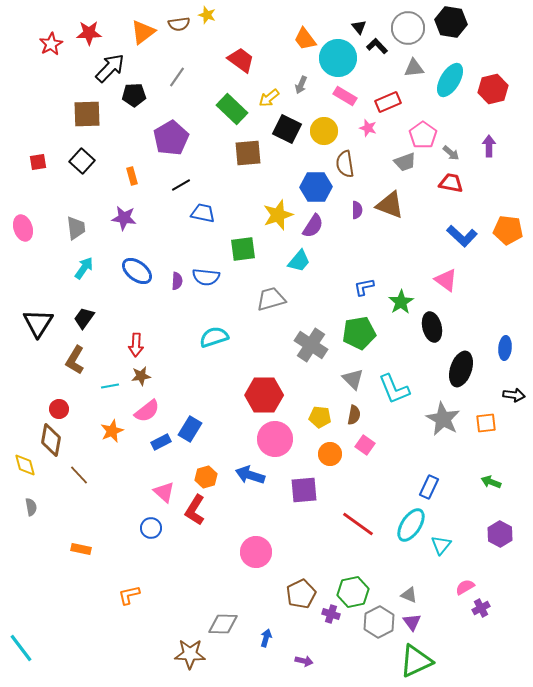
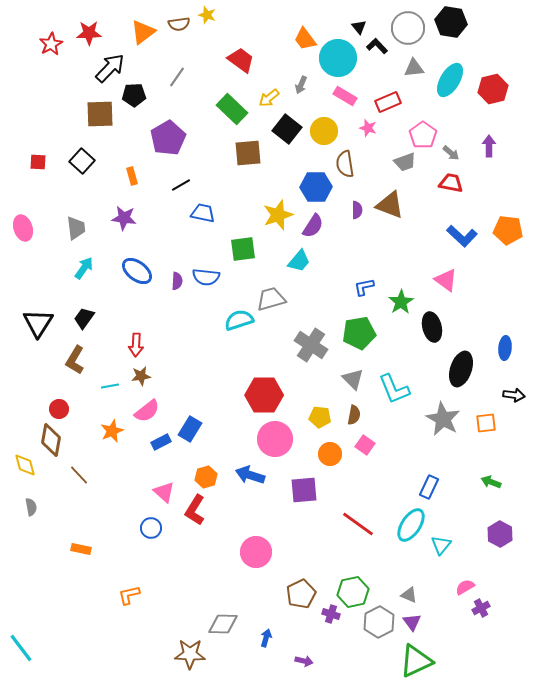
brown square at (87, 114): moved 13 px right
black square at (287, 129): rotated 12 degrees clockwise
purple pentagon at (171, 138): moved 3 px left
red square at (38, 162): rotated 12 degrees clockwise
cyan semicircle at (214, 337): moved 25 px right, 17 px up
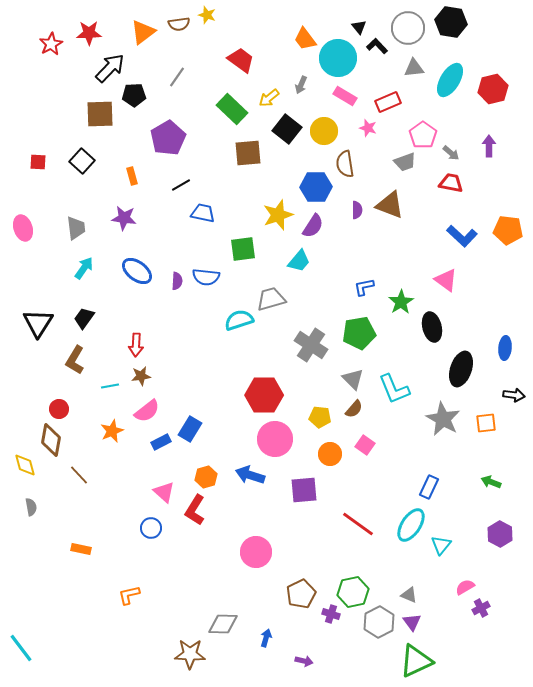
brown semicircle at (354, 415): moved 6 px up; rotated 30 degrees clockwise
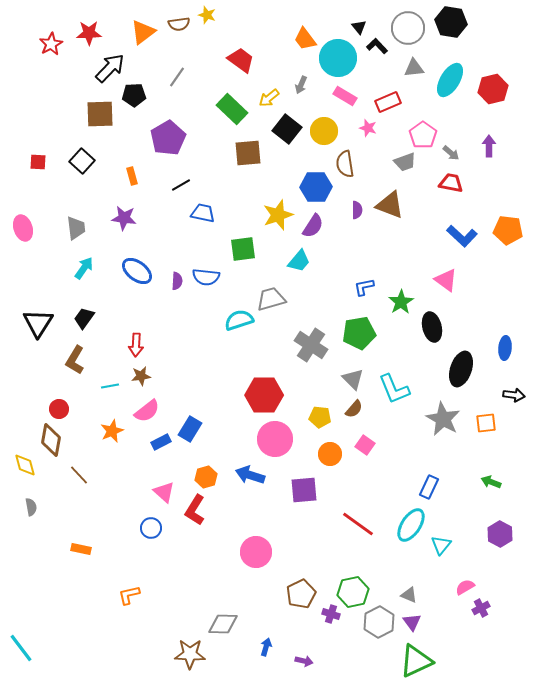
blue arrow at (266, 638): moved 9 px down
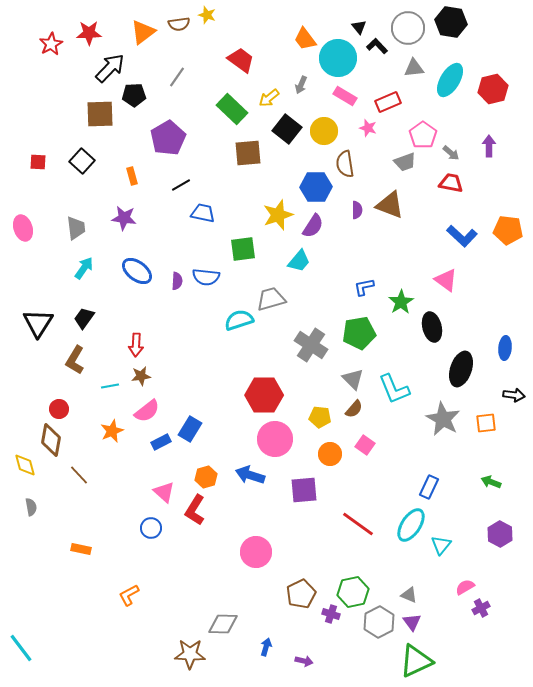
orange L-shape at (129, 595): rotated 15 degrees counterclockwise
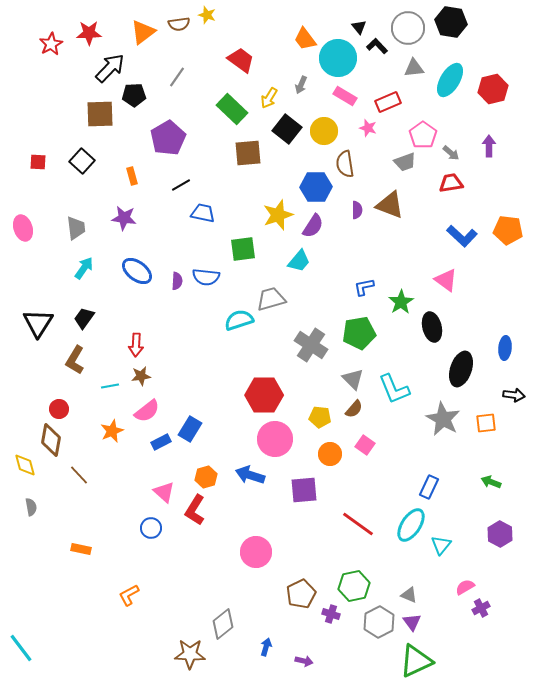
yellow arrow at (269, 98): rotated 20 degrees counterclockwise
red trapezoid at (451, 183): rotated 20 degrees counterclockwise
green hexagon at (353, 592): moved 1 px right, 6 px up
gray diamond at (223, 624): rotated 40 degrees counterclockwise
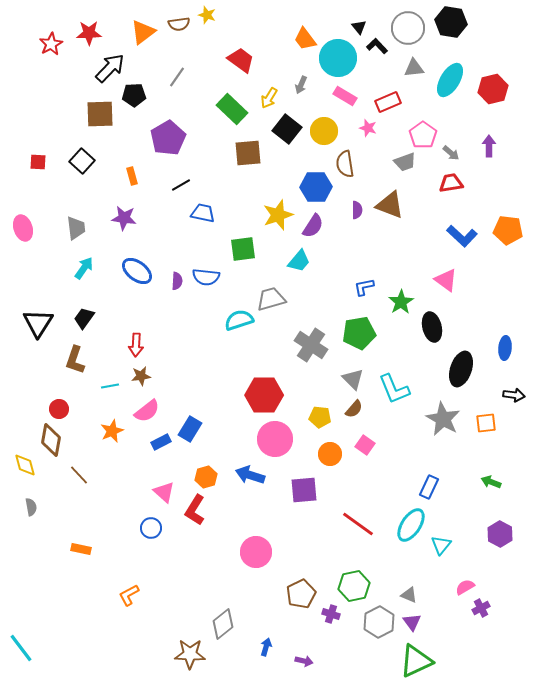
brown L-shape at (75, 360): rotated 12 degrees counterclockwise
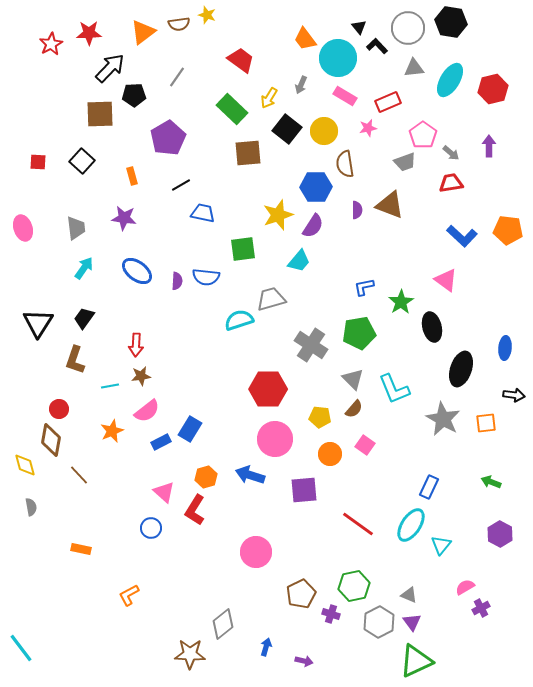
pink star at (368, 128): rotated 30 degrees counterclockwise
red hexagon at (264, 395): moved 4 px right, 6 px up
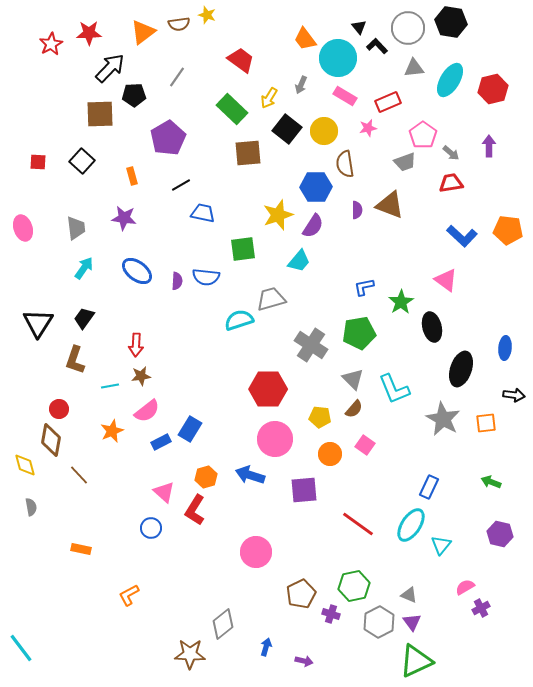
purple hexagon at (500, 534): rotated 15 degrees counterclockwise
